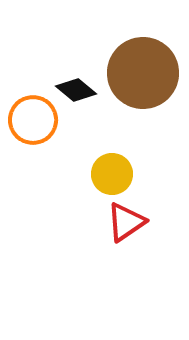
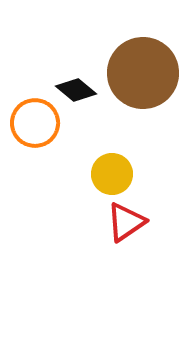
orange circle: moved 2 px right, 3 px down
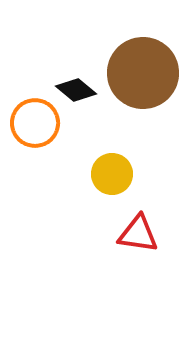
red triangle: moved 12 px right, 12 px down; rotated 42 degrees clockwise
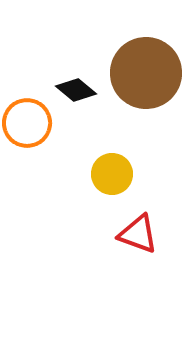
brown circle: moved 3 px right
orange circle: moved 8 px left
red triangle: rotated 12 degrees clockwise
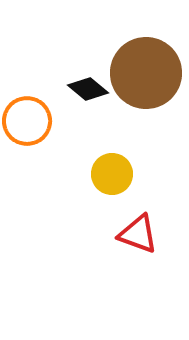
black diamond: moved 12 px right, 1 px up
orange circle: moved 2 px up
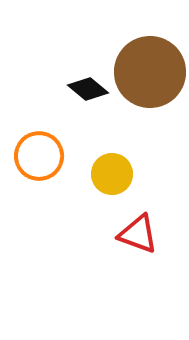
brown circle: moved 4 px right, 1 px up
orange circle: moved 12 px right, 35 px down
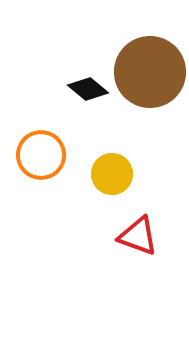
orange circle: moved 2 px right, 1 px up
red triangle: moved 2 px down
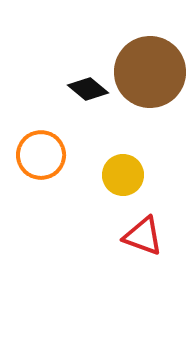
yellow circle: moved 11 px right, 1 px down
red triangle: moved 5 px right
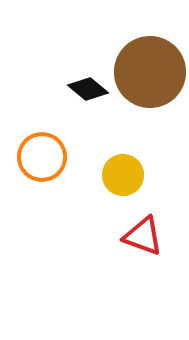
orange circle: moved 1 px right, 2 px down
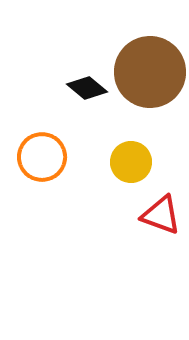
black diamond: moved 1 px left, 1 px up
yellow circle: moved 8 px right, 13 px up
red triangle: moved 18 px right, 21 px up
